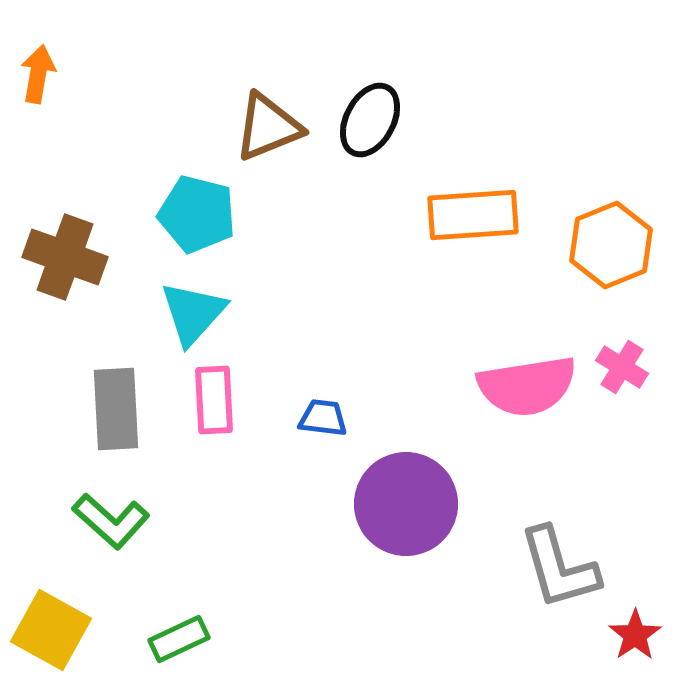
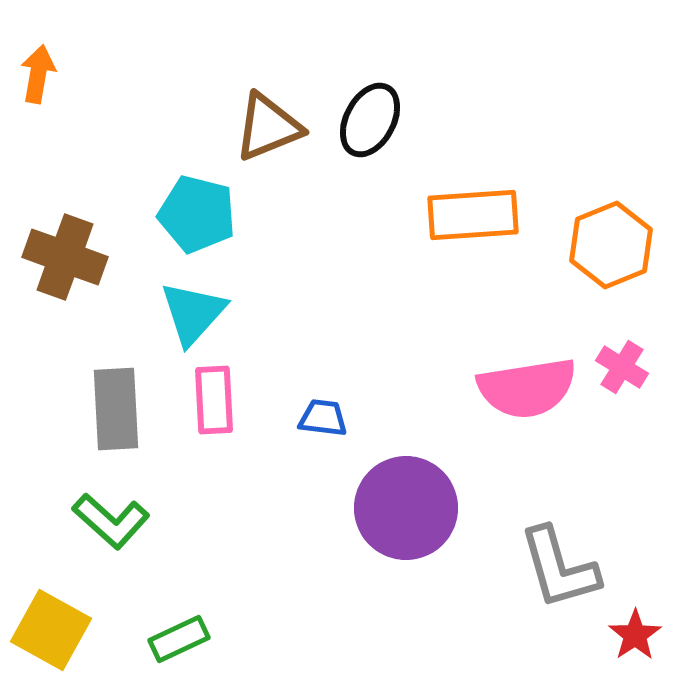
pink semicircle: moved 2 px down
purple circle: moved 4 px down
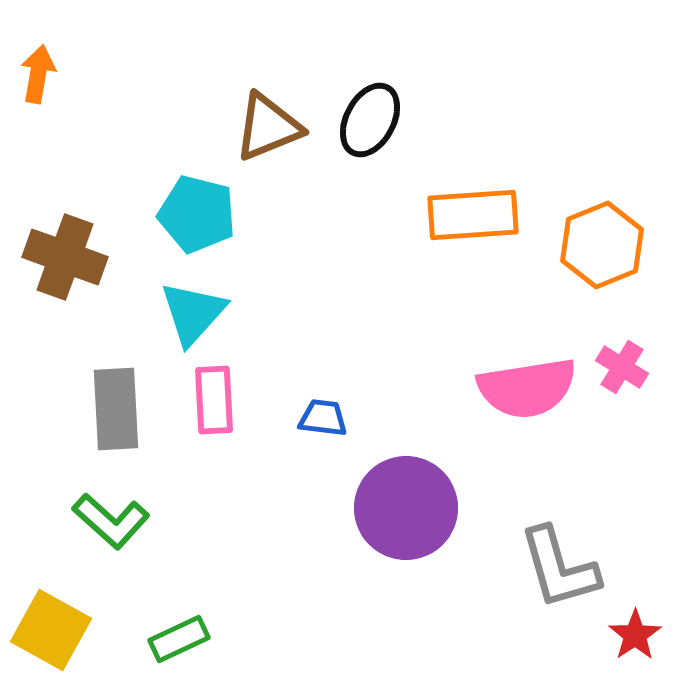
orange hexagon: moved 9 px left
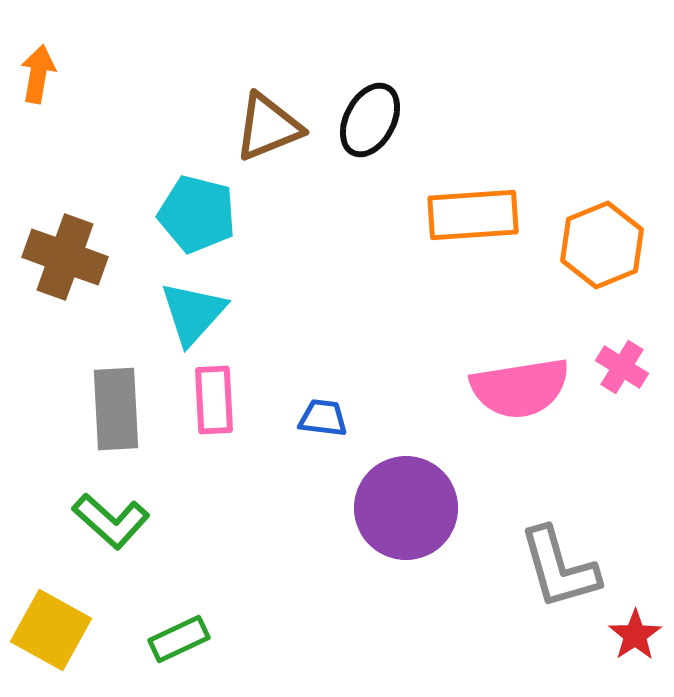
pink semicircle: moved 7 px left
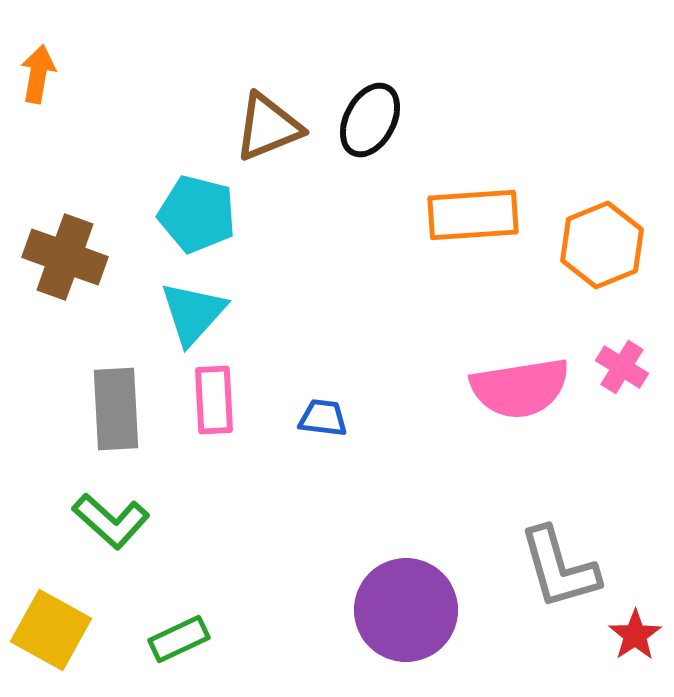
purple circle: moved 102 px down
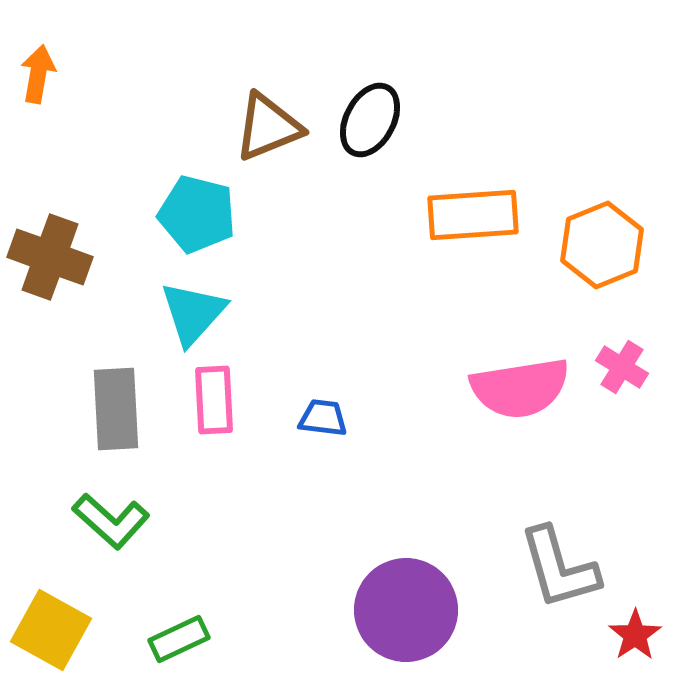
brown cross: moved 15 px left
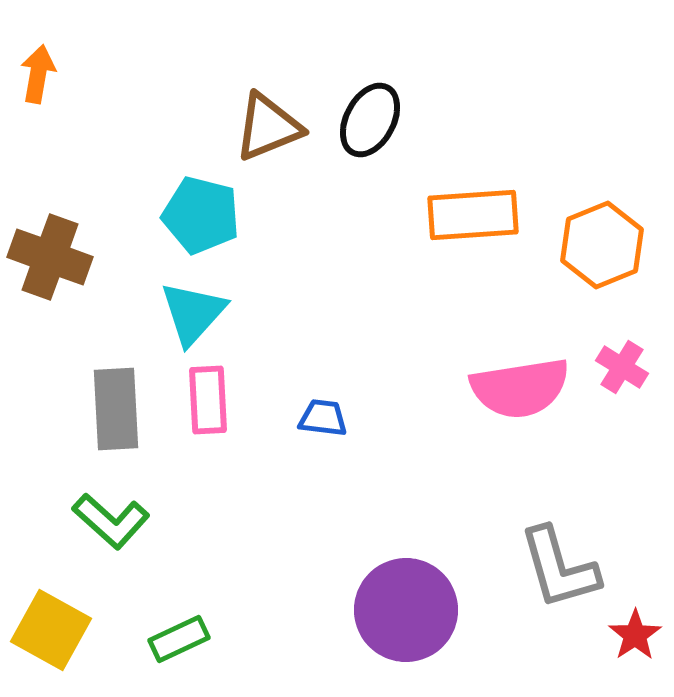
cyan pentagon: moved 4 px right, 1 px down
pink rectangle: moved 6 px left
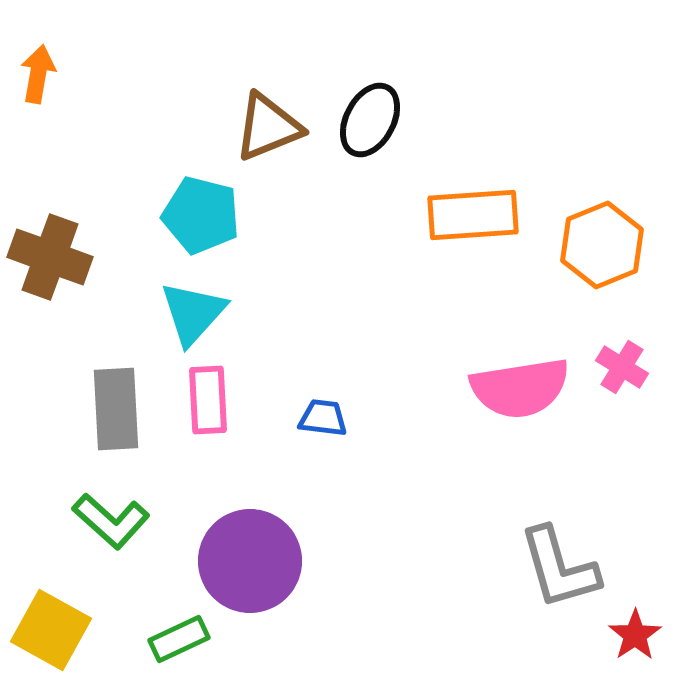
purple circle: moved 156 px left, 49 px up
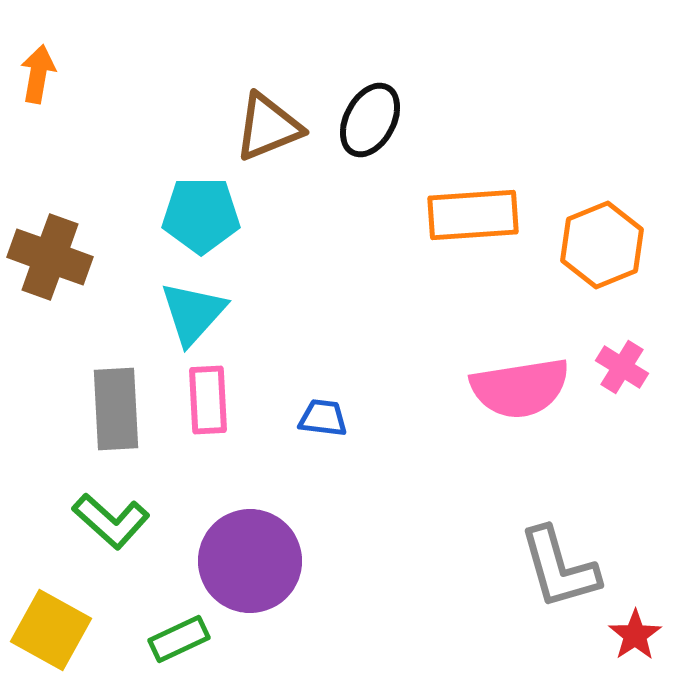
cyan pentagon: rotated 14 degrees counterclockwise
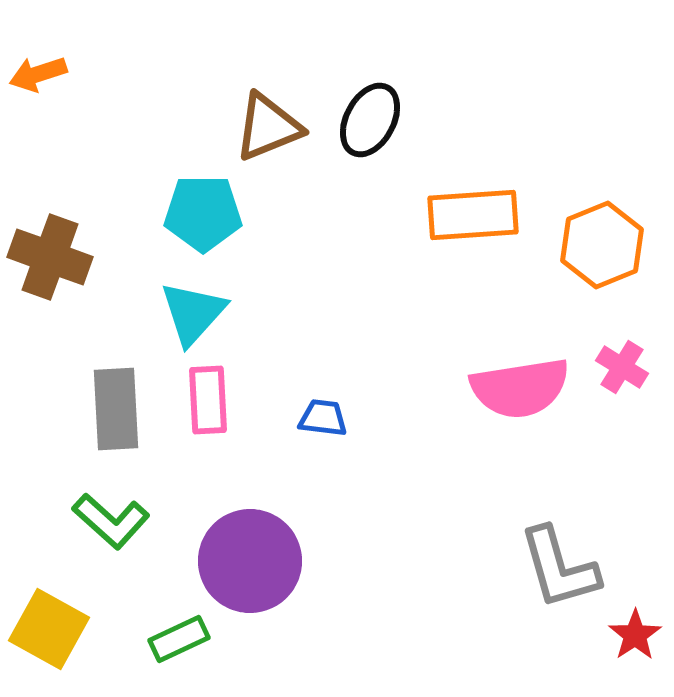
orange arrow: rotated 118 degrees counterclockwise
cyan pentagon: moved 2 px right, 2 px up
yellow square: moved 2 px left, 1 px up
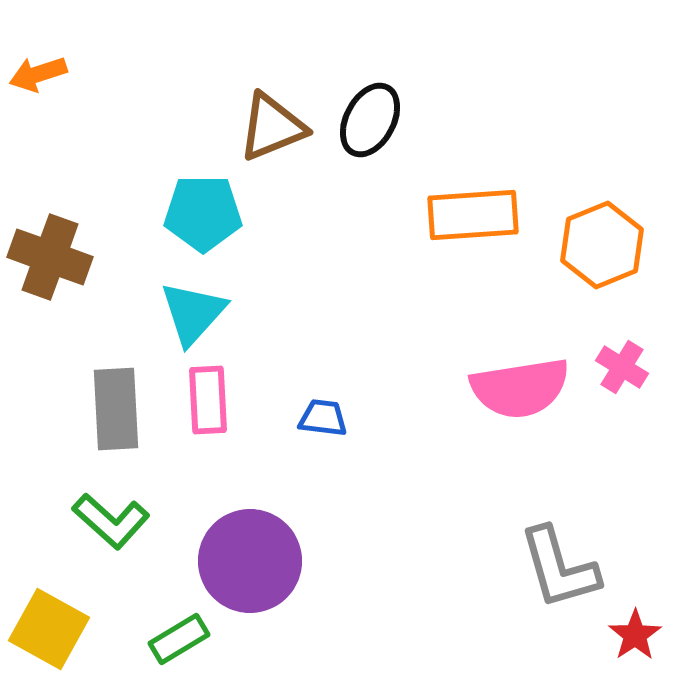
brown triangle: moved 4 px right
green rectangle: rotated 6 degrees counterclockwise
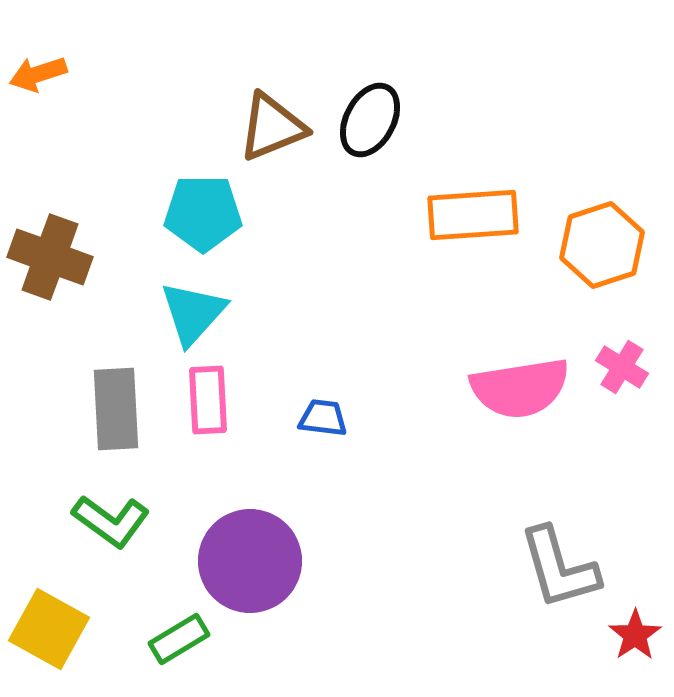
orange hexagon: rotated 4 degrees clockwise
green L-shape: rotated 6 degrees counterclockwise
